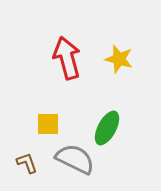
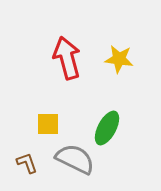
yellow star: rotated 8 degrees counterclockwise
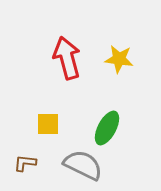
gray semicircle: moved 8 px right, 6 px down
brown L-shape: moved 2 px left; rotated 65 degrees counterclockwise
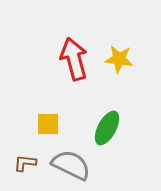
red arrow: moved 7 px right, 1 px down
gray semicircle: moved 12 px left
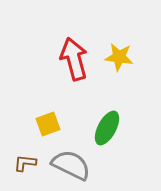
yellow star: moved 2 px up
yellow square: rotated 20 degrees counterclockwise
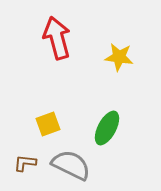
red arrow: moved 17 px left, 21 px up
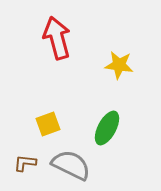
yellow star: moved 8 px down
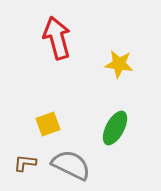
yellow star: moved 1 px up
green ellipse: moved 8 px right
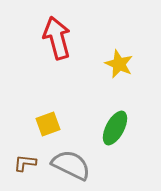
yellow star: rotated 16 degrees clockwise
